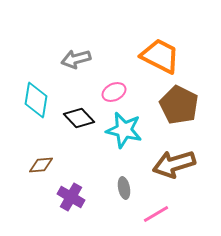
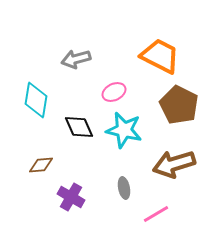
black diamond: moved 9 px down; rotated 20 degrees clockwise
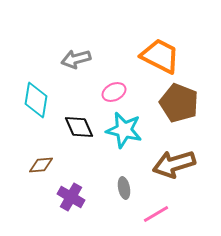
brown pentagon: moved 2 px up; rotated 6 degrees counterclockwise
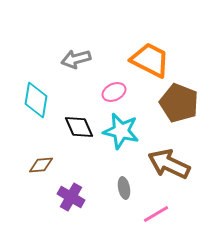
orange trapezoid: moved 10 px left, 4 px down
cyan star: moved 3 px left, 1 px down
brown arrow: moved 5 px left; rotated 42 degrees clockwise
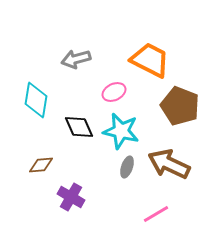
brown pentagon: moved 1 px right, 3 px down
gray ellipse: moved 3 px right, 21 px up; rotated 30 degrees clockwise
